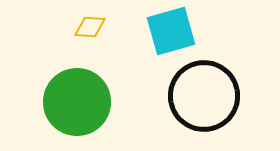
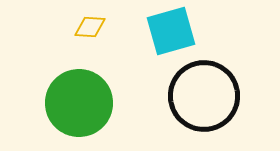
green circle: moved 2 px right, 1 px down
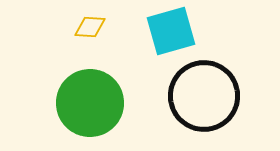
green circle: moved 11 px right
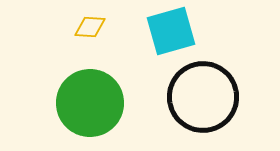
black circle: moved 1 px left, 1 px down
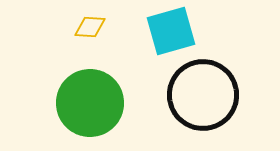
black circle: moved 2 px up
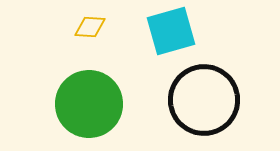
black circle: moved 1 px right, 5 px down
green circle: moved 1 px left, 1 px down
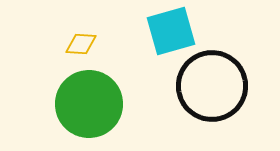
yellow diamond: moved 9 px left, 17 px down
black circle: moved 8 px right, 14 px up
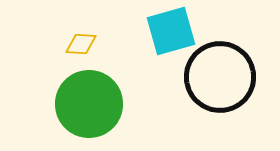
black circle: moved 8 px right, 9 px up
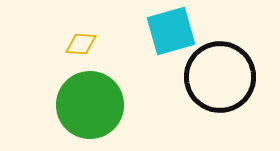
green circle: moved 1 px right, 1 px down
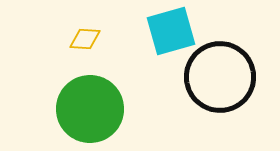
yellow diamond: moved 4 px right, 5 px up
green circle: moved 4 px down
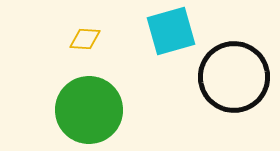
black circle: moved 14 px right
green circle: moved 1 px left, 1 px down
